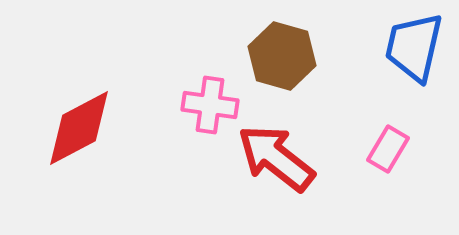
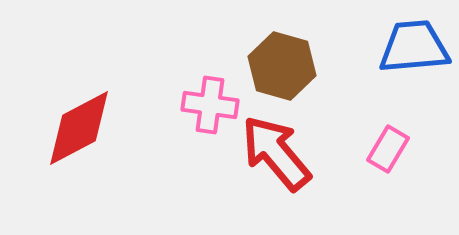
blue trapezoid: rotated 72 degrees clockwise
brown hexagon: moved 10 px down
red arrow: moved 5 px up; rotated 12 degrees clockwise
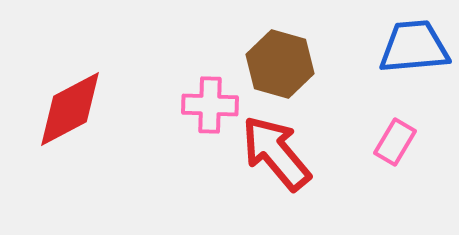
brown hexagon: moved 2 px left, 2 px up
pink cross: rotated 6 degrees counterclockwise
red diamond: moved 9 px left, 19 px up
pink rectangle: moved 7 px right, 7 px up
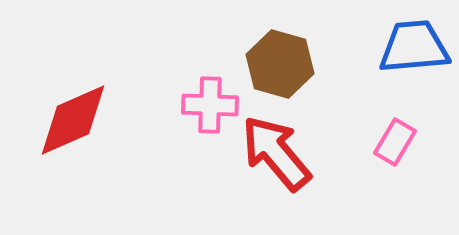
red diamond: moved 3 px right, 11 px down; rotated 4 degrees clockwise
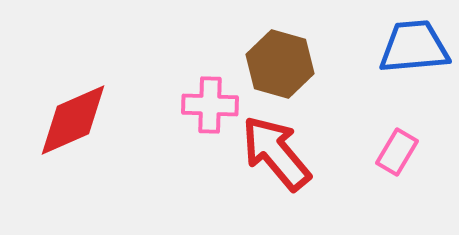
pink rectangle: moved 2 px right, 10 px down
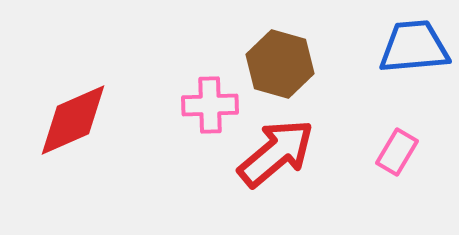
pink cross: rotated 4 degrees counterclockwise
red arrow: rotated 90 degrees clockwise
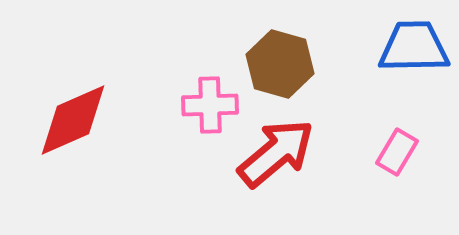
blue trapezoid: rotated 4 degrees clockwise
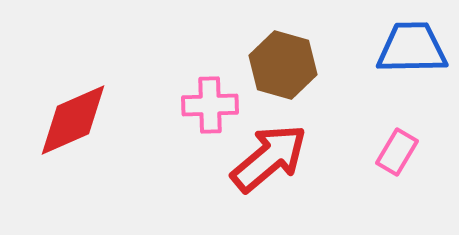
blue trapezoid: moved 2 px left, 1 px down
brown hexagon: moved 3 px right, 1 px down
red arrow: moved 7 px left, 5 px down
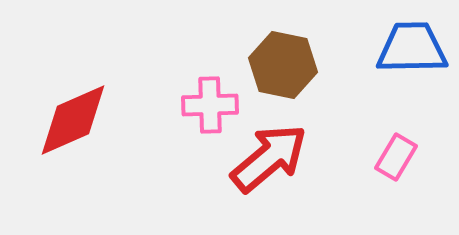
brown hexagon: rotated 4 degrees counterclockwise
pink rectangle: moved 1 px left, 5 px down
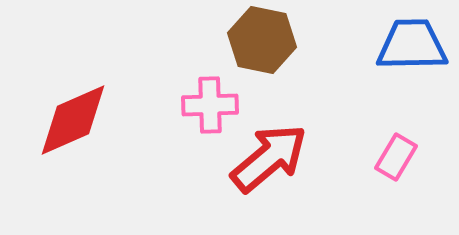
blue trapezoid: moved 3 px up
brown hexagon: moved 21 px left, 25 px up
